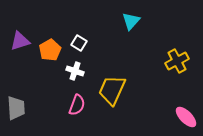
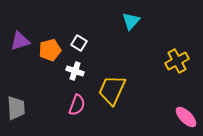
orange pentagon: rotated 15 degrees clockwise
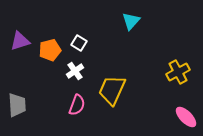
yellow cross: moved 1 px right, 11 px down
white cross: rotated 36 degrees clockwise
gray trapezoid: moved 1 px right, 3 px up
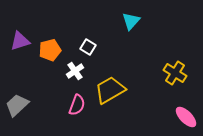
white square: moved 9 px right, 4 px down
yellow cross: moved 3 px left, 1 px down; rotated 30 degrees counterclockwise
yellow trapezoid: moved 2 px left; rotated 36 degrees clockwise
gray trapezoid: rotated 130 degrees counterclockwise
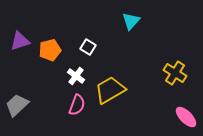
white cross: moved 1 px right, 5 px down; rotated 18 degrees counterclockwise
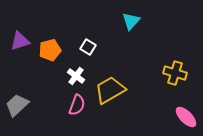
yellow cross: rotated 15 degrees counterclockwise
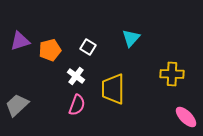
cyan triangle: moved 17 px down
yellow cross: moved 3 px left, 1 px down; rotated 15 degrees counterclockwise
yellow trapezoid: moved 3 px right, 1 px up; rotated 60 degrees counterclockwise
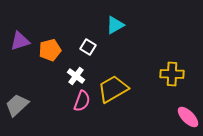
cyan triangle: moved 16 px left, 13 px up; rotated 18 degrees clockwise
yellow trapezoid: rotated 60 degrees clockwise
pink semicircle: moved 5 px right, 4 px up
pink ellipse: moved 2 px right
